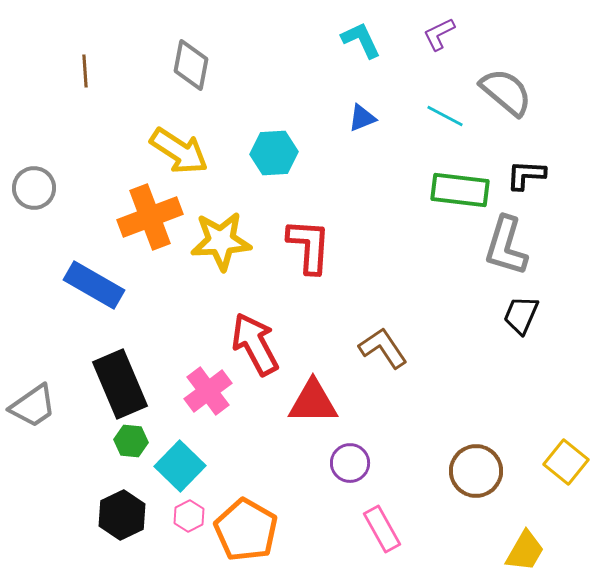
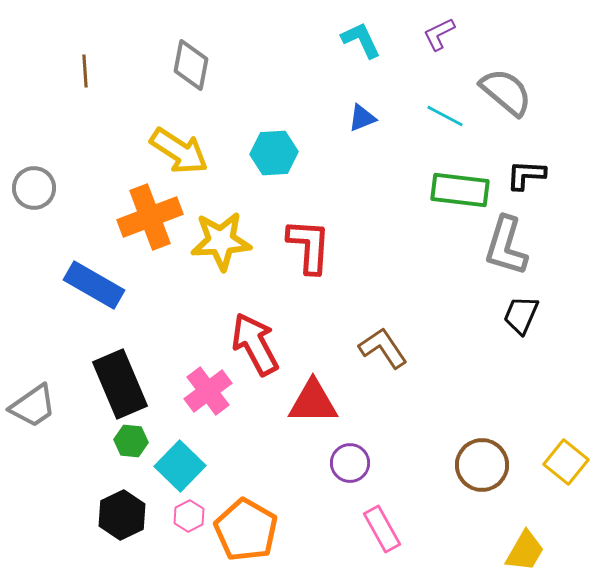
brown circle: moved 6 px right, 6 px up
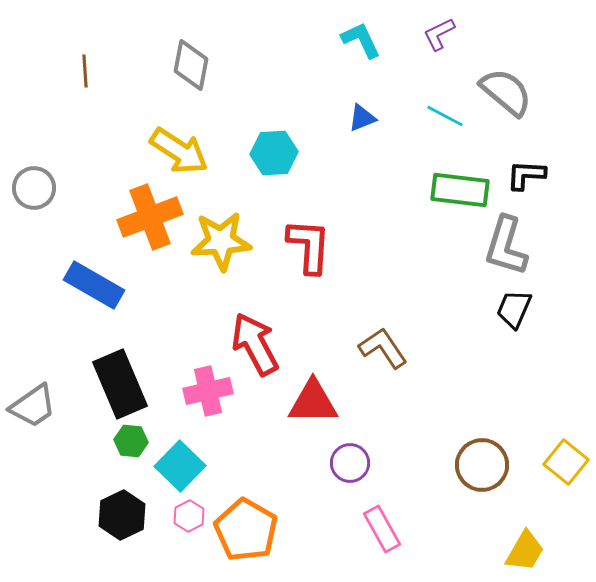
black trapezoid: moved 7 px left, 6 px up
pink cross: rotated 24 degrees clockwise
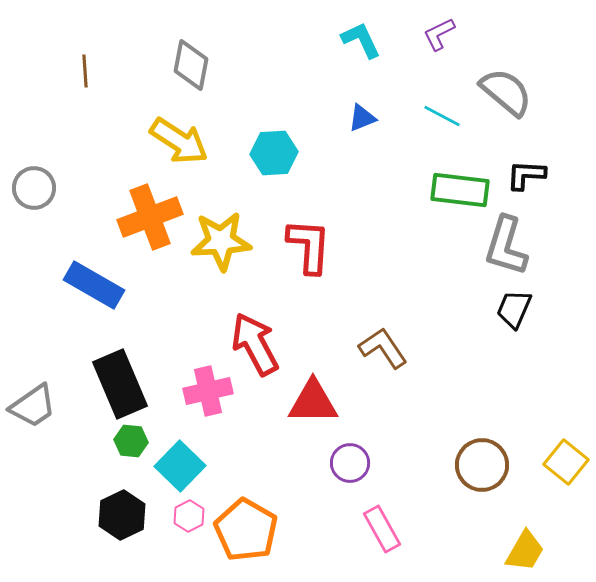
cyan line: moved 3 px left
yellow arrow: moved 10 px up
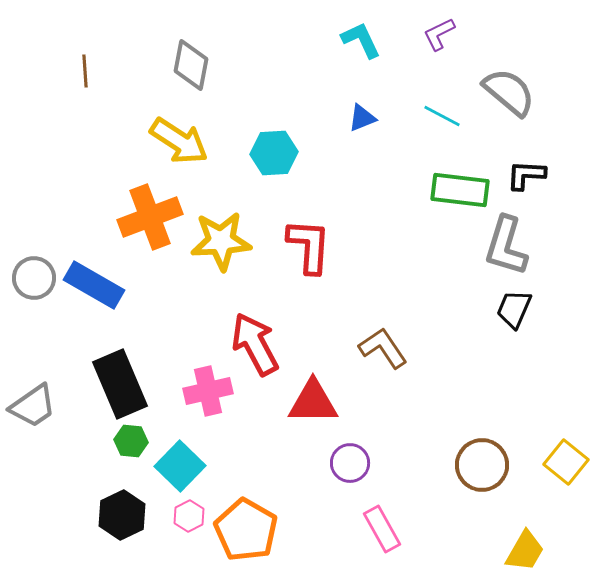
gray semicircle: moved 3 px right
gray circle: moved 90 px down
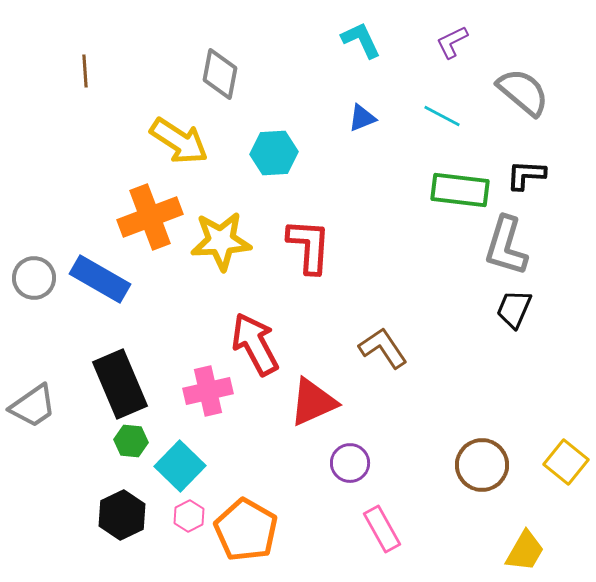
purple L-shape: moved 13 px right, 8 px down
gray diamond: moved 29 px right, 9 px down
gray semicircle: moved 14 px right
blue rectangle: moved 6 px right, 6 px up
red triangle: rotated 24 degrees counterclockwise
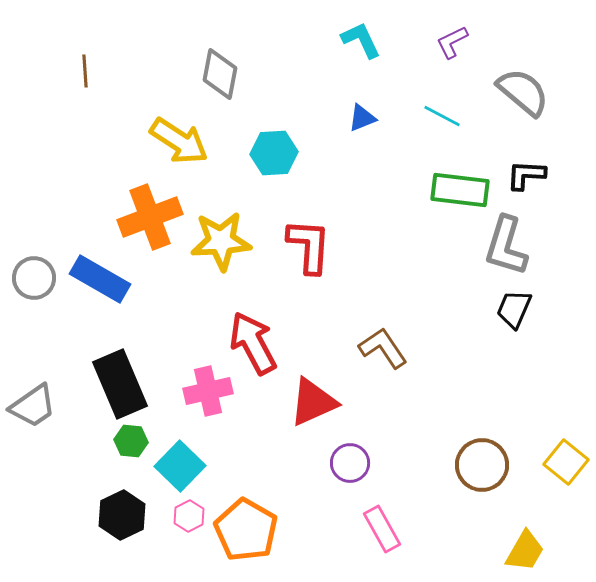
red arrow: moved 2 px left, 1 px up
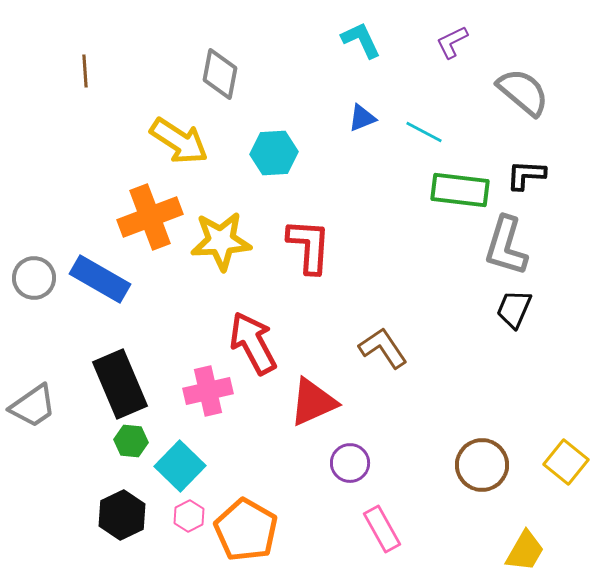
cyan line: moved 18 px left, 16 px down
